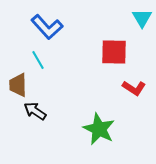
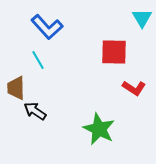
brown trapezoid: moved 2 px left, 3 px down
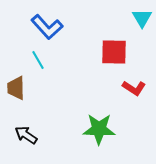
black arrow: moved 9 px left, 24 px down
green star: rotated 24 degrees counterclockwise
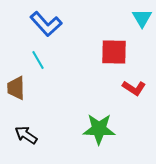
blue L-shape: moved 1 px left, 3 px up
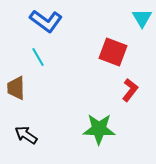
blue L-shape: moved 3 px up; rotated 12 degrees counterclockwise
red square: moved 1 px left; rotated 20 degrees clockwise
cyan line: moved 3 px up
red L-shape: moved 4 px left, 2 px down; rotated 85 degrees counterclockwise
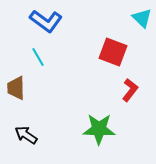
cyan triangle: rotated 15 degrees counterclockwise
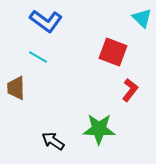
cyan line: rotated 30 degrees counterclockwise
black arrow: moved 27 px right, 6 px down
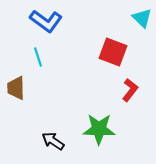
cyan line: rotated 42 degrees clockwise
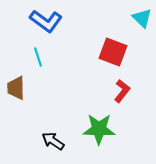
red L-shape: moved 8 px left, 1 px down
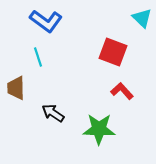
red L-shape: rotated 80 degrees counterclockwise
black arrow: moved 28 px up
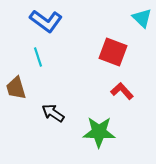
brown trapezoid: rotated 15 degrees counterclockwise
green star: moved 3 px down
